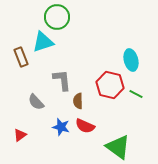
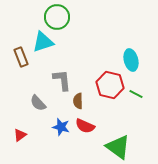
gray semicircle: moved 2 px right, 1 px down
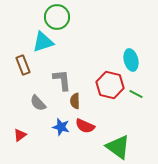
brown rectangle: moved 2 px right, 8 px down
brown semicircle: moved 3 px left
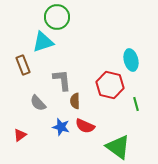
green line: moved 10 px down; rotated 48 degrees clockwise
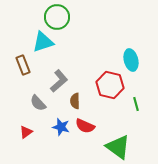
gray L-shape: moved 3 px left, 1 px down; rotated 55 degrees clockwise
red triangle: moved 6 px right, 3 px up
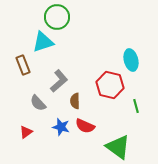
green line: moved 2 px down
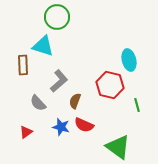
cyan triangle: moved 4 px down; rotated 35 degrees clockwise
cyan ellipse: moved 2 px left
brown rectangle: rotated 18 degrees clockwise
brown semicircle: rotated 21 degrees clockwise
green line: moved 1 px right, 1 px up
red semicircle: moved 1 px left, 1 px up
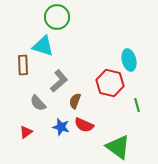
red hexagon: moved 2 px up
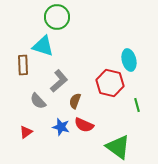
gray semicircle: moved 2 px up
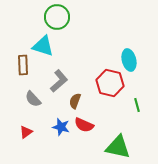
gray semicircle: moved 5 px left, 2 px up
green triangle: rotated 24 degrees counterclockwise
